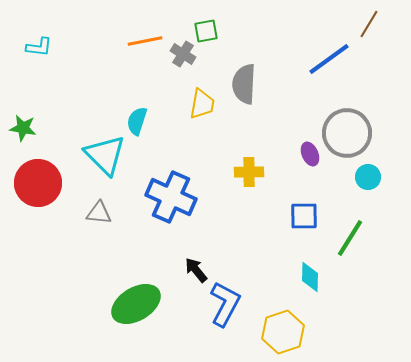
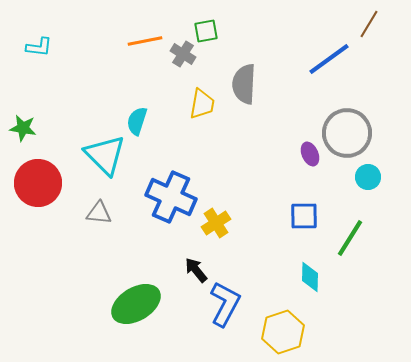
yellow cross: moved 33 px left, 51 px down; rotated 32 degrees counterclockwise
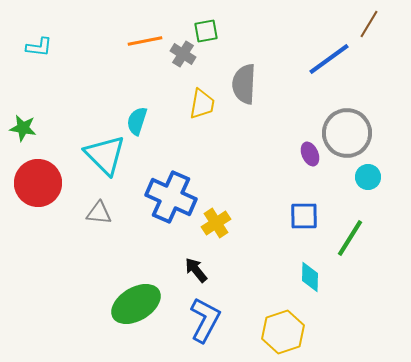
blue L-shape: moved 20 px left, 16 px down
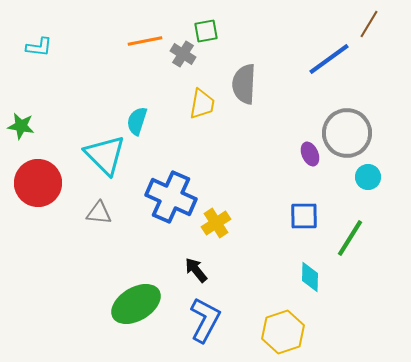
green star: moved 2 px left, 2 px up
